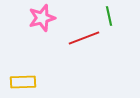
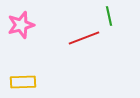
pink star: moved 21 px left, 7 px down
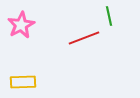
pink star: rotated 12 degrees counterclockwise
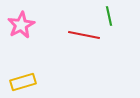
red line: moved 3 px up; rotated 32 degrees clockwise
yellow rectangle: rotated 15 degrees counterclockwise
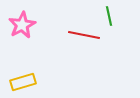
pink star: moved 1 px right
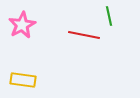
yellow rectangle: moved 2 px up; rotated 25 degrees clockwise
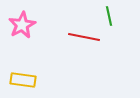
red line: moved 2 px down
